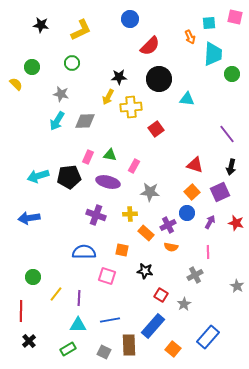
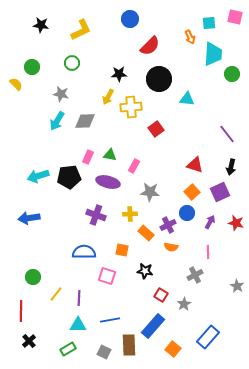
black star at (119, 77): moved 3 px up
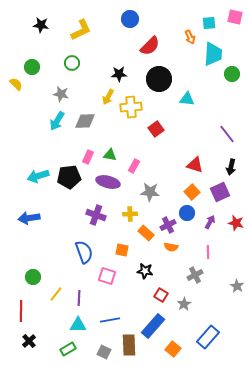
blue semicircle at (84, 252): rotated 70 degrees clockwise
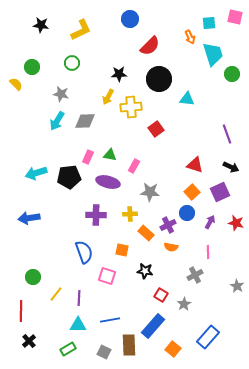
cyan trapezoid at (213, 54): rotated 20 degrees counterclockwise
purple line at (227, 134): rotated 18 degrees clockwise
black arrow at (231, 167): rotated 77 degrees counterclockwise
cyan arrow at (38, 176): moved 2 px left, 3 px up
purple cross at (96, 215): rotated 18 degrees counterclockwise
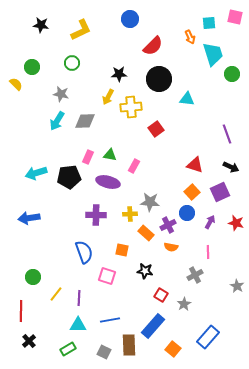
red semicircle at (150, 46): moved 3 px right
gray star at (150, 192): moved 10 px down
